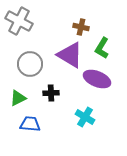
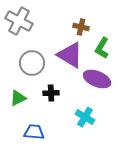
gray circle: moved 2 px right, 1 px up
blue trapezoid: moved 4 px right, 8 px down
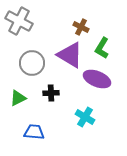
brown cross: rotated 14 degrees clockwise
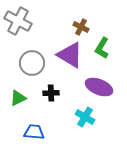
gray cross: moved 1 px left
purple ellipse: moved 2 px right, 8 px down
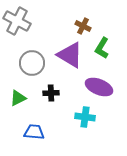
gray cross: moved 1 px left
brown cross: moved 2 px right, 1 px up
cyan cross: rotated 24 degrees counterclockwise
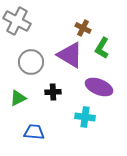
brown cross: moved 2 px down
gray circle: moved 1 px left, 1 px up
black cross: moved 2 px right, 1 px up
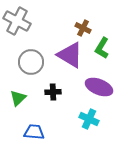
green triangle: rotated 18 degrees counterclockwise
cyan cross: moved 4 px right, 2 px down; rotated 18 degrees clockwise
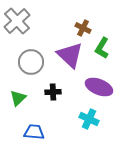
gray cross: rotated 20 degrees clockwise
purple triangle: rotated 12 degrees clockwise
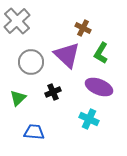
green L-shape: moved 1 px left, 5 px down
purple triangle: moved 3 px left
black cross: rotated 21 degrees counterclockwise
